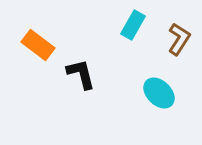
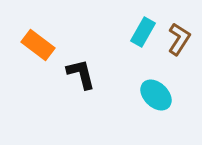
cyan rectangle: moved 10 px right, 7 px down
cyan ellipse: moved 3 px left, 2 px down
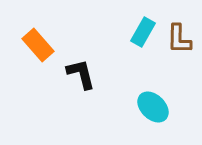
brown L-shape: rotated 148 degrees clockwise
orange rectangle: rotated 12 degrees clockwise
cyan ellipse: moved 3 px left, 12 px down
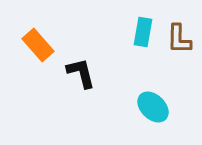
cyan rectangle: rotated 20 degrees counterclockwise
black L-shape: moved 1 px up
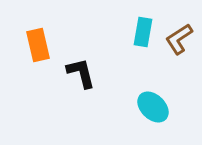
brown L-shape: rotated 56 degrees clockwise
orange rectangle: rotated 28 degrees clockwise
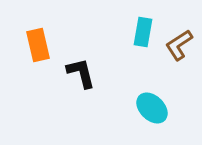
brown L-shape: moved 6 px down
cyan ellipse: moved 1 px left, 1 px down
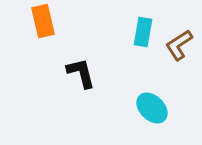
orange rectangle: moved 5 px right, 24 px up
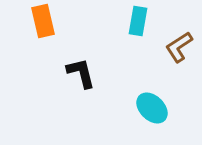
cyan rectangle: moved 5 px left, 11 px up
brown L-shape: moved 2 px down
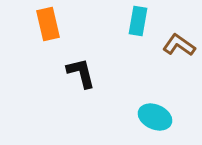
orange rectangle: moved 5 px right, 3 px down
brown L-shape: moved 2 px up; rotated 68 degrees clockwise
cyan ellipse: moved 3 px right, 9 px down; rotated 20 degrees counterclockwise
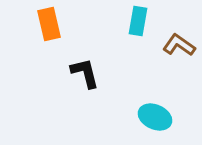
orange rectangle: moved 1 px right
black L-shape: moved 4 px right
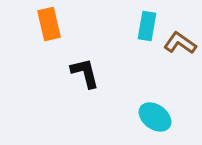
cyan rectangle: moved 9 px right, 5 px down
brown L-shape: moved 1 px right, 2 px up
cyan ellipse: rotated 12 degrees clockwise
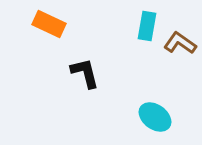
orange rectangle: rotated 52 degrees counterclockwise
